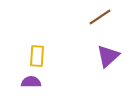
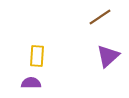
purple semicircle: moved 1 px down
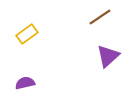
yellow rectangle: moved 10 px left, 22 px up; rotated 50 degrees clockwise
purple semicircle: moved 6 px left; rotated 12 degrees counterclockwise
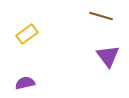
brown line: moved 1 px right, 1 px up; rotated 50 degrees clockwise
purple triangle: rotated 25 degrees counterclockwise
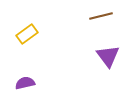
brown line: rotated 30 degrees counterclockwise
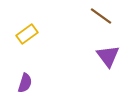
brown line: rotated 50 degrees clockwise
purple semicircle: rotated 120 degrees clockwise
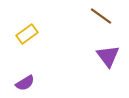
purple semicircle: rotated 42 degrees clockwise
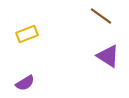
yellow rectangle: rotated 15 degrees clockwise
purple triangle: rotated 20 degrees counterclockwise
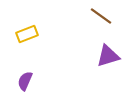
purple triangle: rotated 50 degrees counterclockwise
purple semicircle: moved 2 px up; rotated 144 degrees clockwise
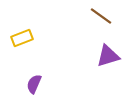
yellow rectangle: moved 5 px left, 4 px down
purple semicircle: moved 9 px right, 3 px down
